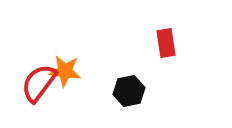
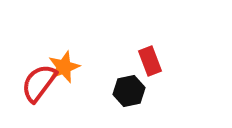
red rectangle: moved 16 px left, 18 px down; rotated 12 degrees counterclockwise
orange star: moved 1 px left, 4 px up; rotated 28 degrees counterclockwise
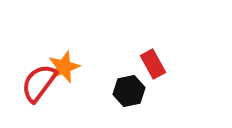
red rectangle: moved 3 px right, 3 px down; rotated 8 degrees counterclockwise
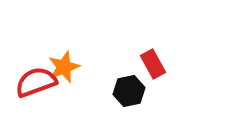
red semicircle: moved 3 px left, 1 px up; rotated 33 degrees clockwise
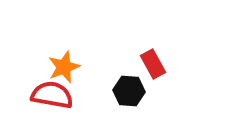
red semicircle: moved 16 px right, 13 px down; rotated 30 degrees clockwise
black hexagon: rotated 16 degrees clockwise
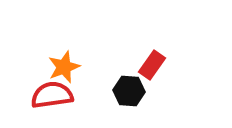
red rectangle: moved 1 px left, 1 px down; rotated 64 degrees clockwise
red semicircle: rotated 18 degrees counterclockwise
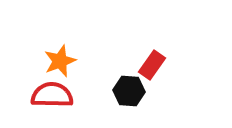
orange star: moved 4 px left, 6 px up
red semicircle: rotated 9 degrees clockwise
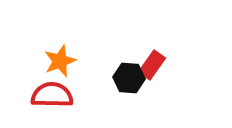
black hexagon: moved 13 px up
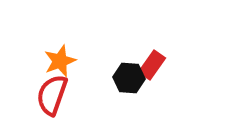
red semicircle: rotated 72 degrees counterclockwise
